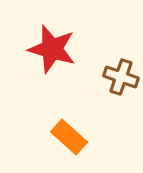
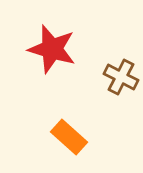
brown cross: rotated 8 degrees clockwise
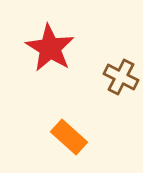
red star: moved 2 px left, 1 px up; rotated 15 degrees clockwise
